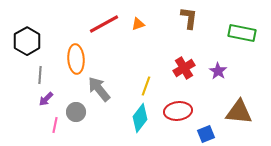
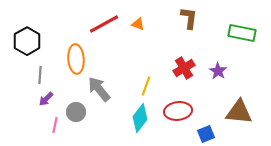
orange triangle: rotated 40 degrees clockwise
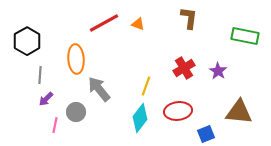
red line: moved 1 px up
green rectangle: moved 3 px right, 3 px down
